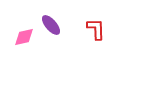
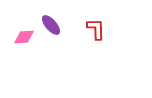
pink diamond: rotated 10 degrees clockwise
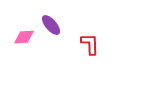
red L-shape: moved 6 px left, 15 px down
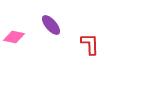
pink diamond: moved 10 px left; rotated 15 degrees clockwise
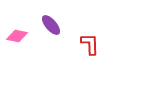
pink diamond: moved 3 px right, 1 px up
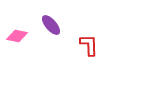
red L-shape: moved 1 px left, 1 px down
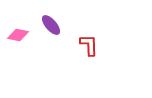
pink diamond: moved 1 px right, 1 px up
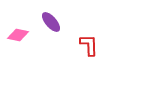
purple ellipse: moved 3 px up
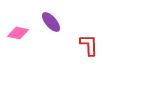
pink diamond: moved 2 px up
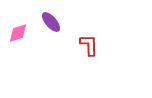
pink diamond: rotated 30 degrees counterclockwise
